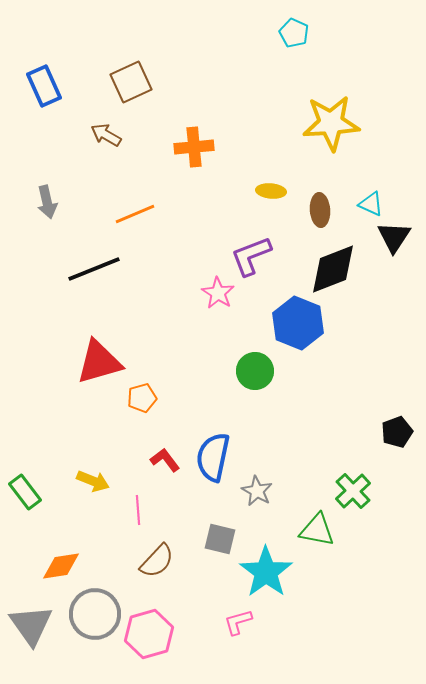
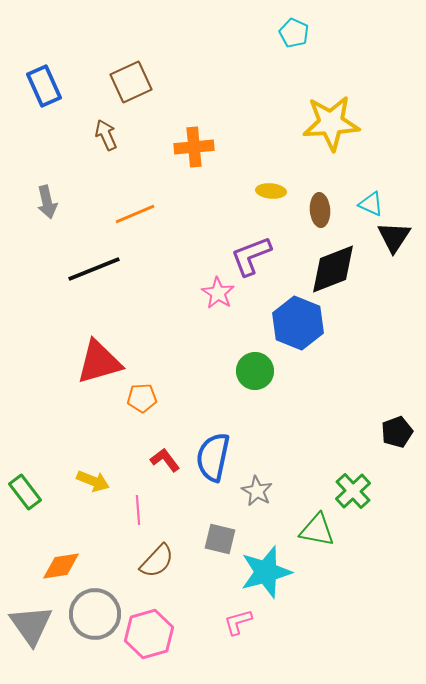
brown arrow: rotated 36 degrees clockwise
orange pentagon: rotated 12 degrees clockwise
cyan star: rotated 20 degrees clockwise
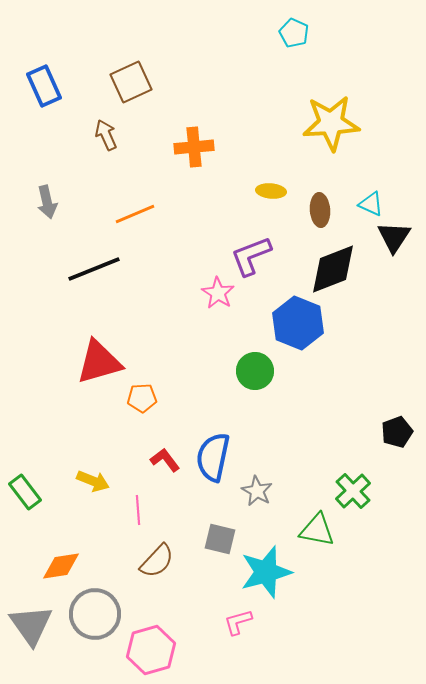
pink hexagon: moved 2 px right, 16 px down
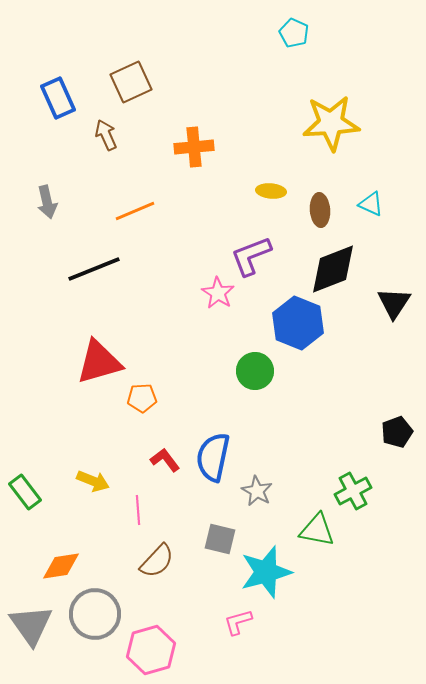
blue rectangle: moved 14 px right, 12 px down
orange line: moved 3 px up
black triangle: moved 66 px down
green cross: rotated 15 degrees clockwise
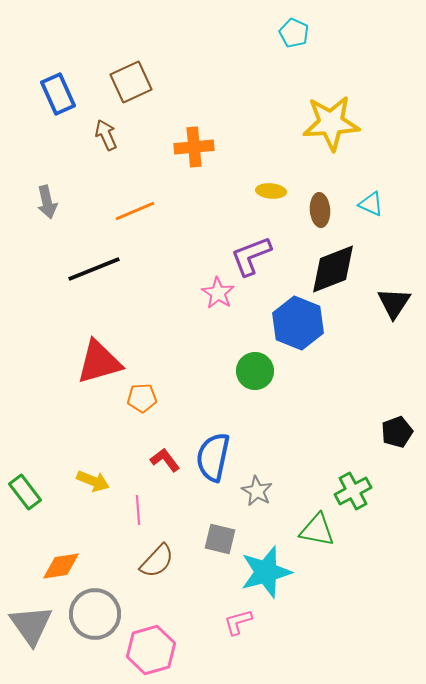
blue rectangle: moved 4 px up
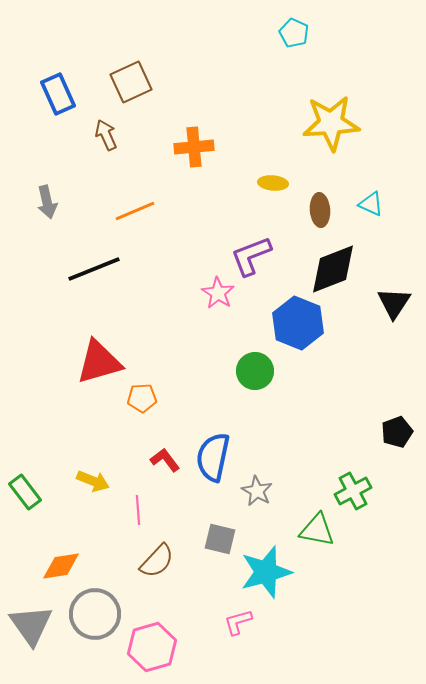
yellow ellipse: moved 2 px right, 8 px up
pink hexagon: moved 1 px right, 3 px up
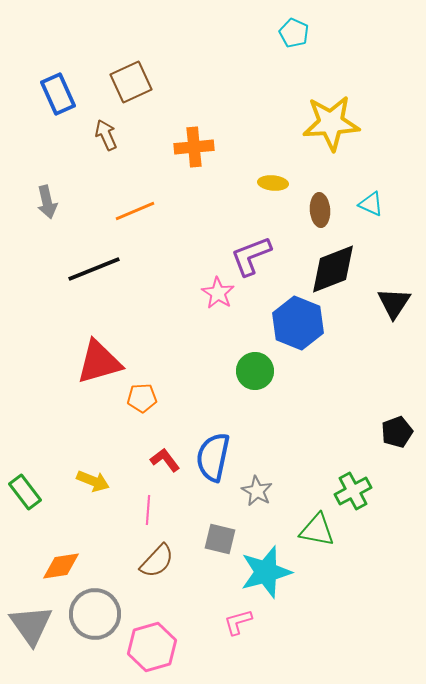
pink line: moved 10 px right; rotated 8 degrees clockwise
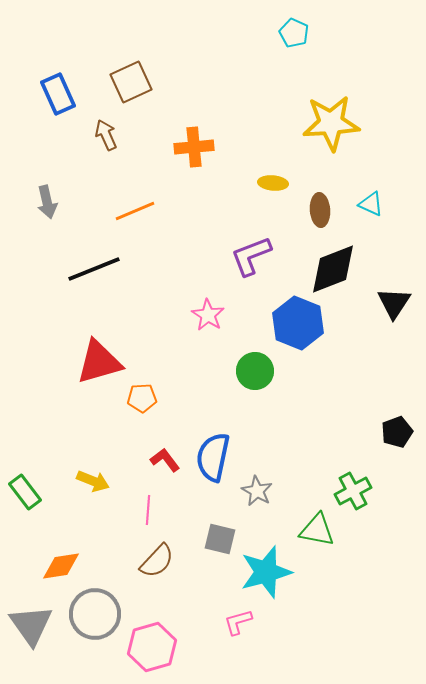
pink star: moved 10 px left, 22 px down
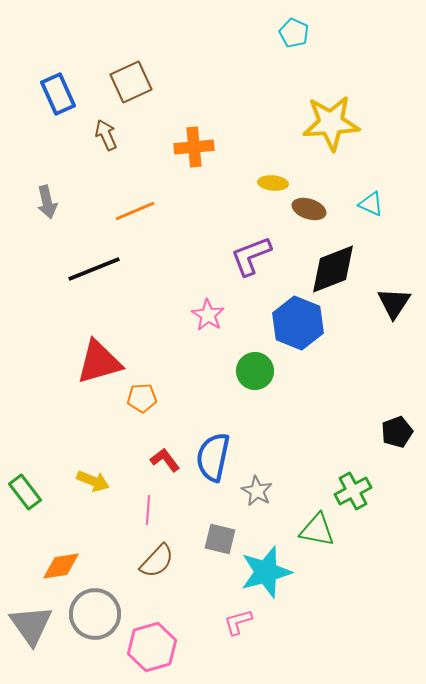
brown ellipse: moved 11 px left, 1 px up; rotated 68 degrees counterclockwise
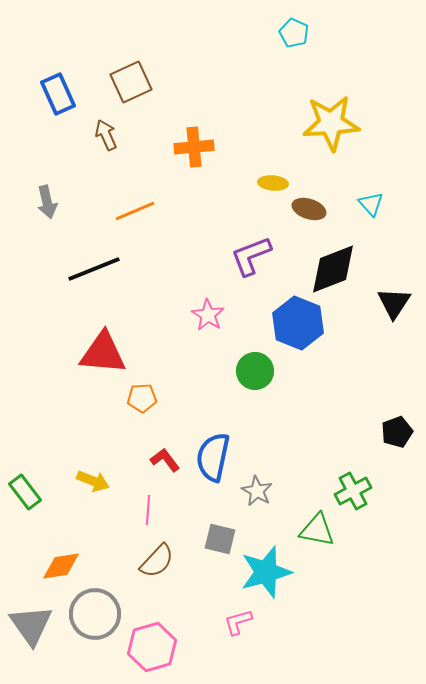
cyan triangle: rotated 24 degrees clockwise
red triangle: moved 4 px right, 9 px up; rotated 21 degrees clockwise
